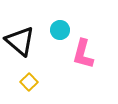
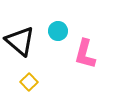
cyan circle: moved 2 px left, 1 px down
pink L-shape: moved 2 px right
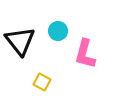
black triangle: rotated 12 degrees clockwise
yellow square: moved 13 px right; rotated 18 degrees counterclockwise
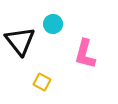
cyan circle: moved 5 px left, 7 px up
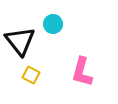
pink L-shape: moved 3 px left, 18 px down
yellow square: moved 11 px left, 7 px up
